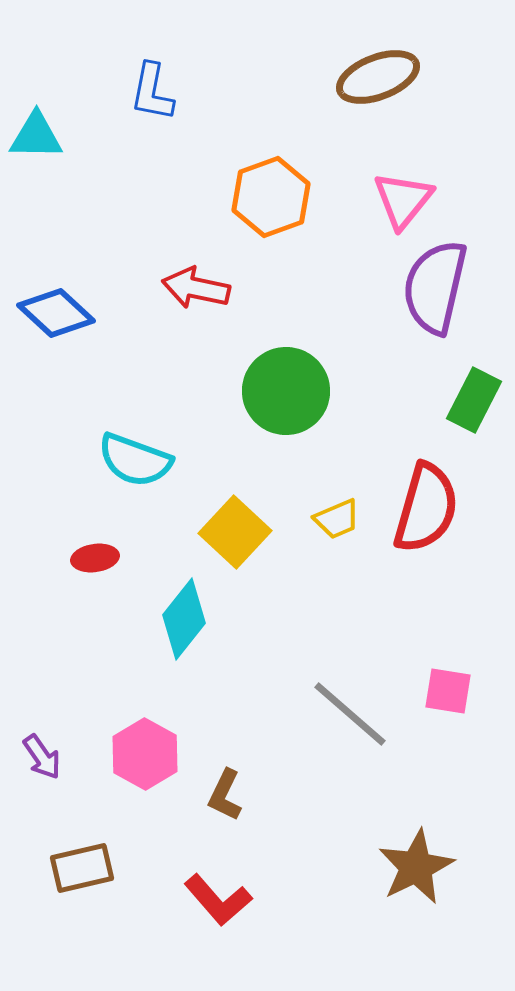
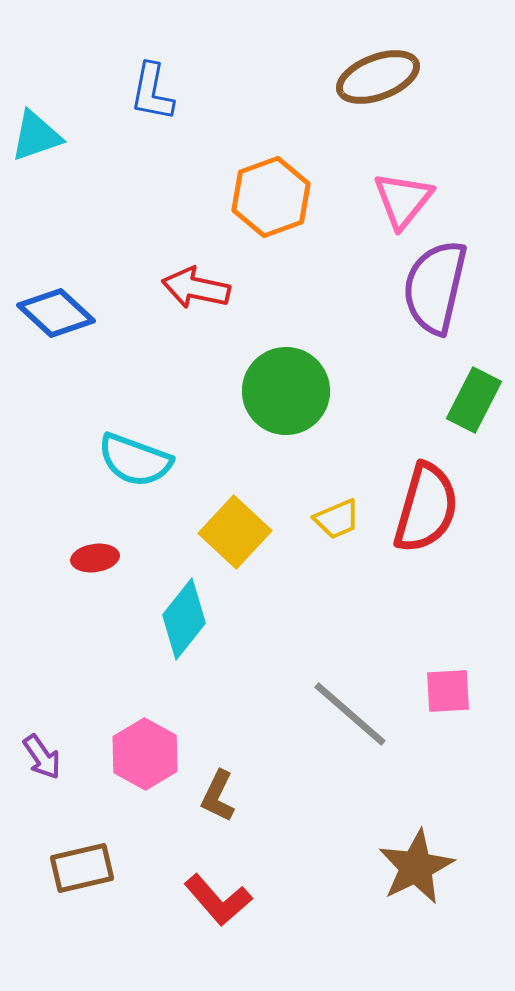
cyan triangle: rotated 20 degrees counterclockwise
pink square: rotated 12 degrees counterclockwise
brown L-shape: moved 7 px left, 1 px down
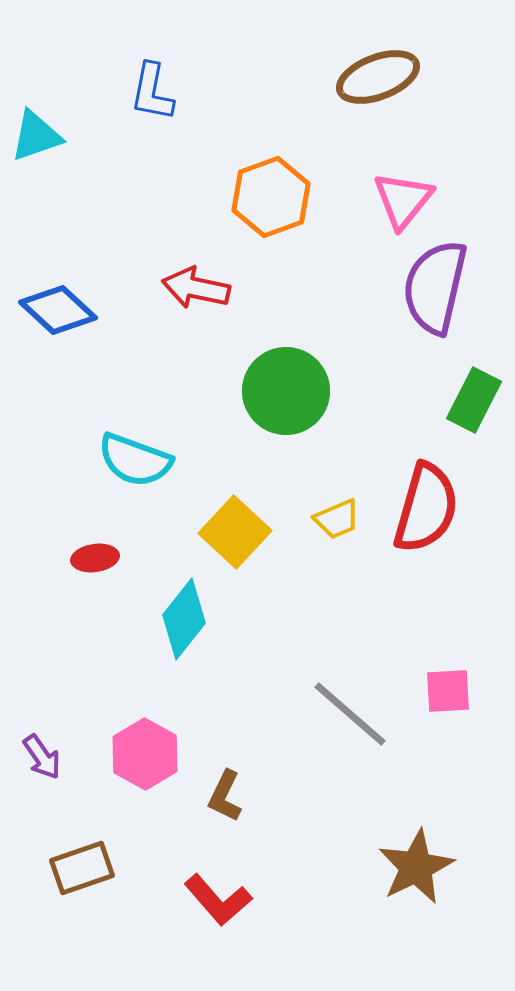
blue diamond: moved 2 px right, 3 px up
brown L-shape: moved 7 px right
brown rectangle: rotated 6 degrees counterclockwise
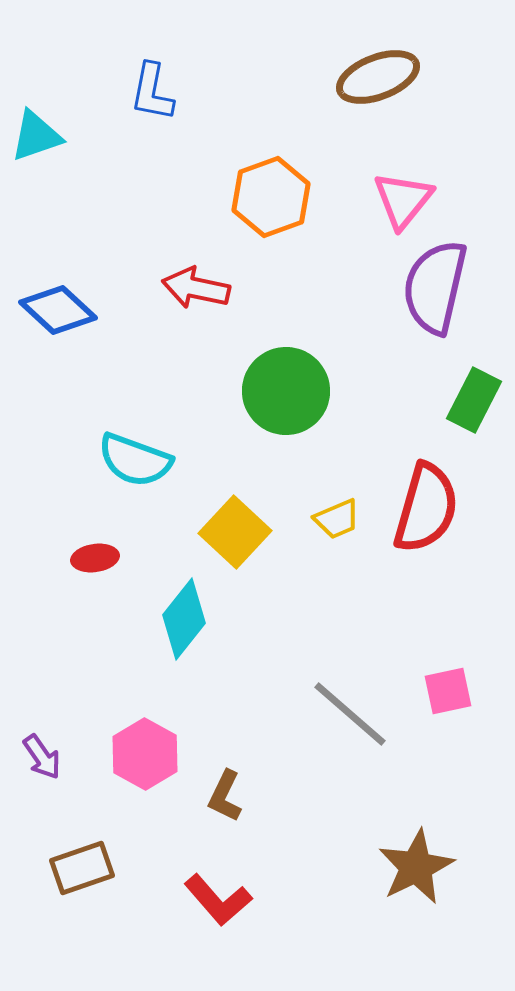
pink square: rotated 9 degrees counterclockwise
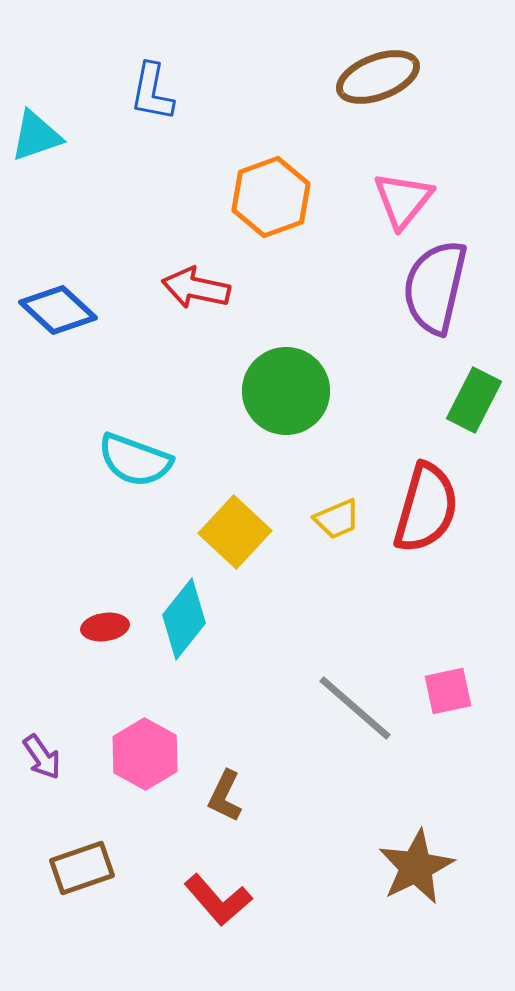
red ellipse: moved 10 px right, 69 px down
gray line: moved 5 px right, 6 px up
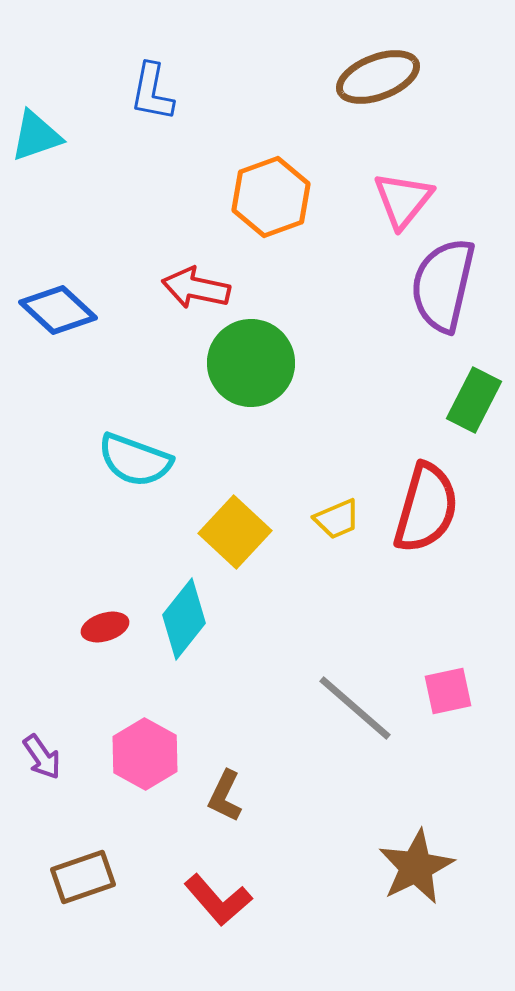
purple semicircle: moved 8 px right, 2 px up
green circle: moved 35 px left, 28 px up
red ellipse: rotated 9 degrees counterclockwise
brown rectangle: moved 1 px right, 9 px down
